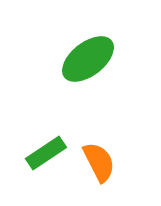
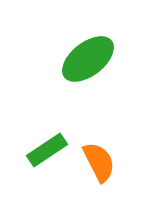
green rectangle: moved 1 px right, 3 px up
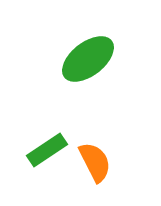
orange semicircle: moved 4 px left
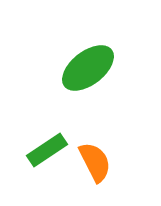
green ellipse: moved 9 px down
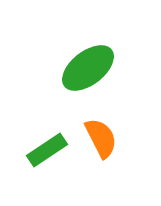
orange semicircle: moved 6 px right, 24 px up
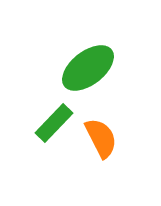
green rectangle: moved 7 px right, 27 px up; rotated 12 degrees counterclockwise
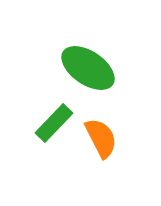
green ellipse: rotated 72 degrees clockwise
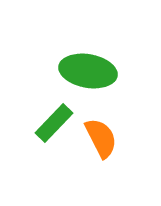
green ellipse: moved 3 px down; rotated 24 degrees counterclockwise
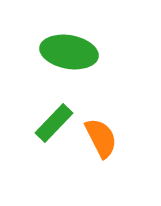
green ellipse: moved 19 px left, 19 px up
